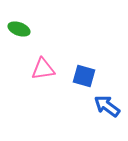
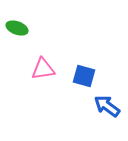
green ellipse: moved 2 px left, 1 px up
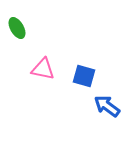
green ellipse: rotated 40 degrees clockwise
pink triangle: rotated 20 degrees clockwise
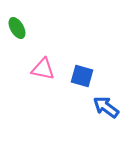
blue square: moved 2 px left
blue arrow: moved 1 px left, 1 px down
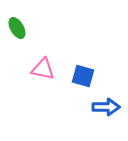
blue square: moved 1 px right
blue arrow: rotated 144 degrees clockwise
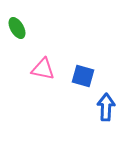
blue arrow: rotated 88 degrees counterclockwise
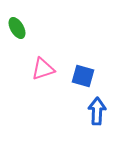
pink triangle: rotated 30 degrees counterclockwise
blue arrow: moved 9 px left, 4 px down
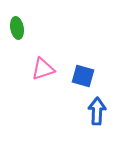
green ellipse: rotated 20 degrees clockwise
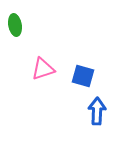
green ellipse: moved 2 px left, 3 px up
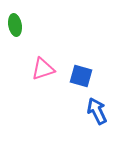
blue square: moved 2 px left
blue arrow: rotated 28 degrees counterclockwise
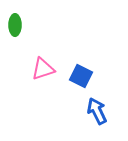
green ellipse: rotated 10 degrees clockwise
blue square: rotated 10 degrees clockwise
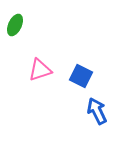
green ellipse: rotated 25 degrees clockwise
pink triangle: moved 3 px left, 1 px down
